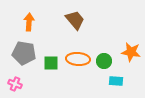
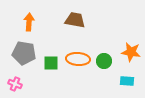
brown trapezoid: rotated 40 degrees counterclockwise
cyan rectangle: moved 11 px right
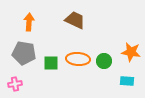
brown trapezoid: rotated 15 degrees clockwise
pink cross: rotated 32 degrees counterclockwise
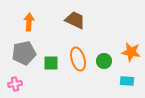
gray pentagon: rotated 20 degrees counterclockwise
orange ellipse: rotated 70 degrees clockwise
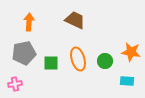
green circle: moved 1 px right
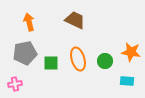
orange arrow: rotated 18 degrees counterclockwise
gray pentagon: moved 1 px right
